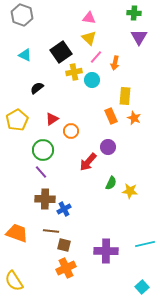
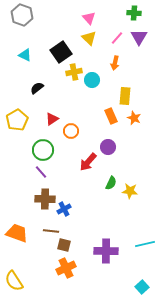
pink triangle: rotated 40 degrees clockwise
pink line: moved 21 px right, 19 px up
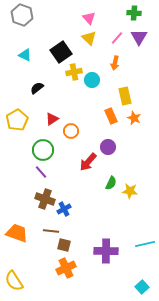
yellow rectangle: rotated 18 degrees counterclockwise
brown cross: rotated 18 degrees clockwise
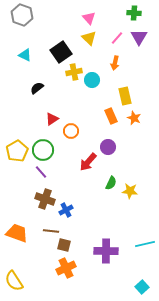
yellow pentagon: moved 31 px down
blue cross: moved 2 px right, 1 px down
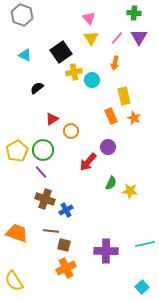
yellow triangle: moved 2 px right; rotated 14 degrees clockwise
yellow rectangle: moved 1 px left
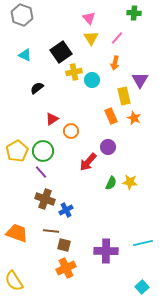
purple triangle: moved 1 px right, 43 px down
green circle: moved 1 px down
yellow star: moved 9 px up
cyan line: moved 2 px left, 1 px up
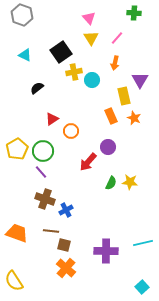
yellow pentagon: moved 2 px up
orange cross: rotated 24 degrees counterclockwise
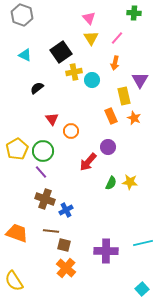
red triangle: rotated 32 degrees counterclockwise
cyan square: moved 2 px down
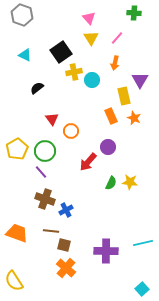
green circle: moved 2 px right
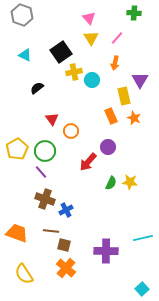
cyan line: moved 5 px up
yellow semicircle: moved 10 px right, 7 px up
